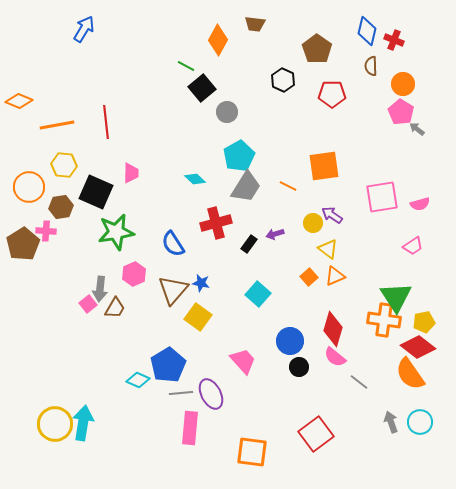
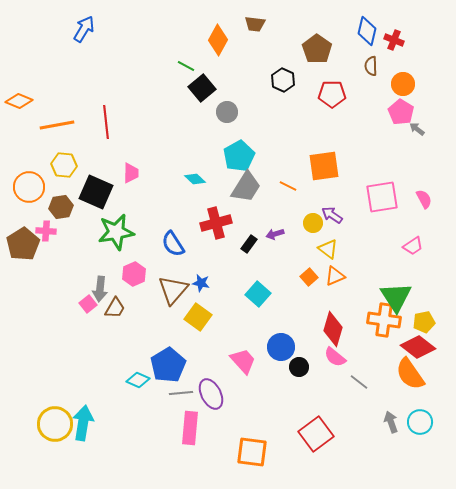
pink semicircle at (420, 204): moved 4 px right, 5 px up; rotated 102 degrees counterclockwise
blue circle at (290, 341): moved 9 px left, 6 px down
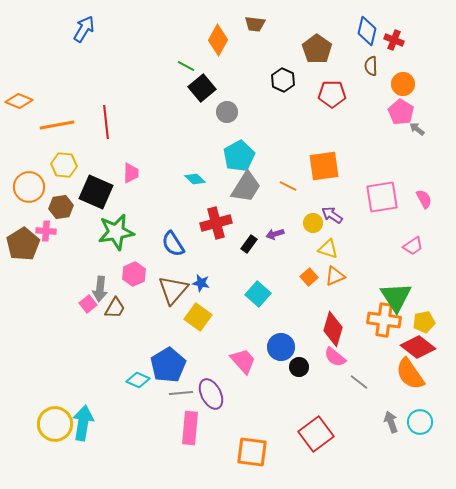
yellow triangle at (328, 249): rotated 20 degrees counterclockwise
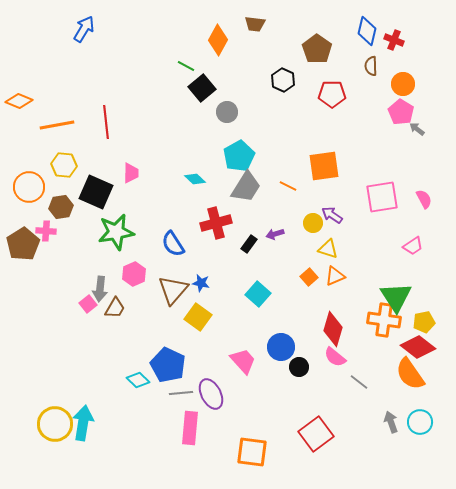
blue pentagon at (168, 365): rotated 16 degrees counterclockwise
cyan diamond at (138, 380): rotated 20 degrees clockwise
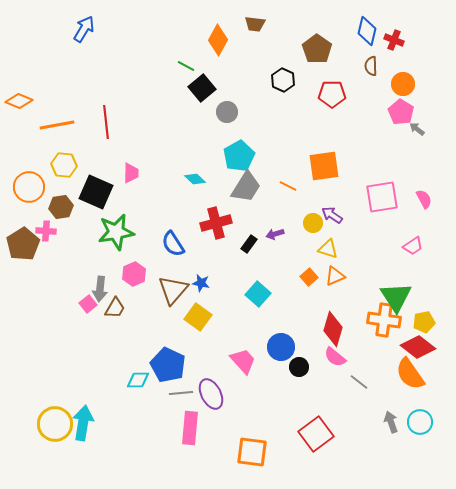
cyan diamond at (138, 380): rotated 45 degrees counterclockwise
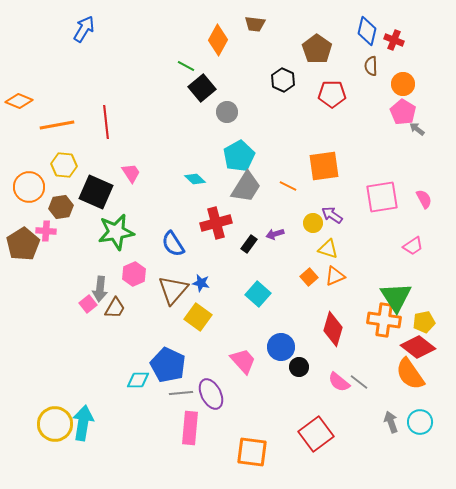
pink pentagon at (401, 112): moved 2 px right
pink trapezoid at (131, 173): rotated 35 degrees counterclockwise
pink semicircle at (335, 357): moved 4 px right, 25 px down
